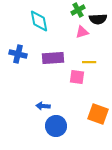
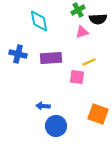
purple rectangle: moved 2 px left
yellow line: rotated 24 degrees counterclockwise
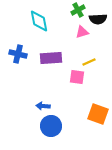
blue circle: moved 5 px left
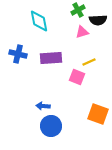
black semicircle: moved 1 px down
pink square: rotated 14 degrees clockwise
